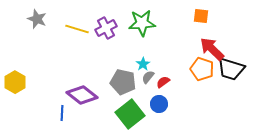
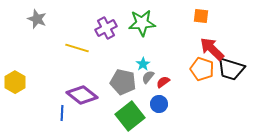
yellow line: moved 19 px down
green square: moved 2 px down
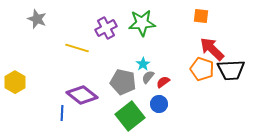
black trapezoid: moved 1 px down; rotated 20 degrees counterclockwise
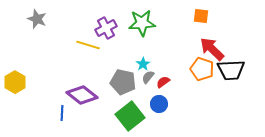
yellow line: moved 11 px right, 3 px up
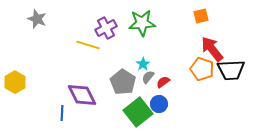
orange square: rotated 21 degrees counterclockwise
red arrow: rotated 8 degrees clockwise
gray pentagon: rotated 20 degrees clockwise
purple diamond: rotated 24 degrees clockwise
green square: moved 8 px right, 4 px up
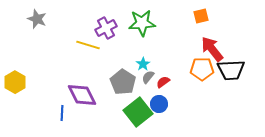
orange pentagon: rotated 20 degrees counterclockwise
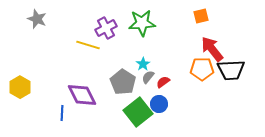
yellow hexagon: moved 5 px right, 5 px down
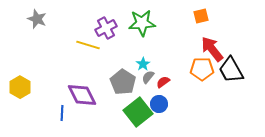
black trapezoid: rotated 64 degrees clockwise
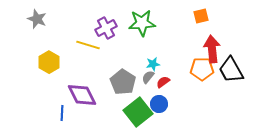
red arrow: rotated 32 degrees clockwise
cyan star: moved 10 px right; rotated 24 degrees clockwise
yellow hexagon: moved 29 px right, 25 px up
